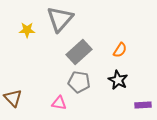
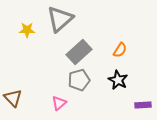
gray triangle: rotated 8 degrees clockwise
gray pentagon: moved 2 px up; rotated 25 degrees counterclockwise
pink triangle: rotated 49 degrees counterclockwise
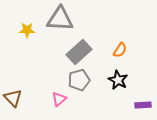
gray triangle: rotated 44 degrees clockwise
pink triangle: moved 4 px up
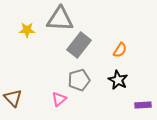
gray rectangle: moved 7 px up; rotated 10 degrees counterclockwise
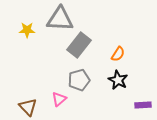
orange semicircle: moved 2 px left, 4 px down
brown triangle: moved 15 px right, 9 px down
